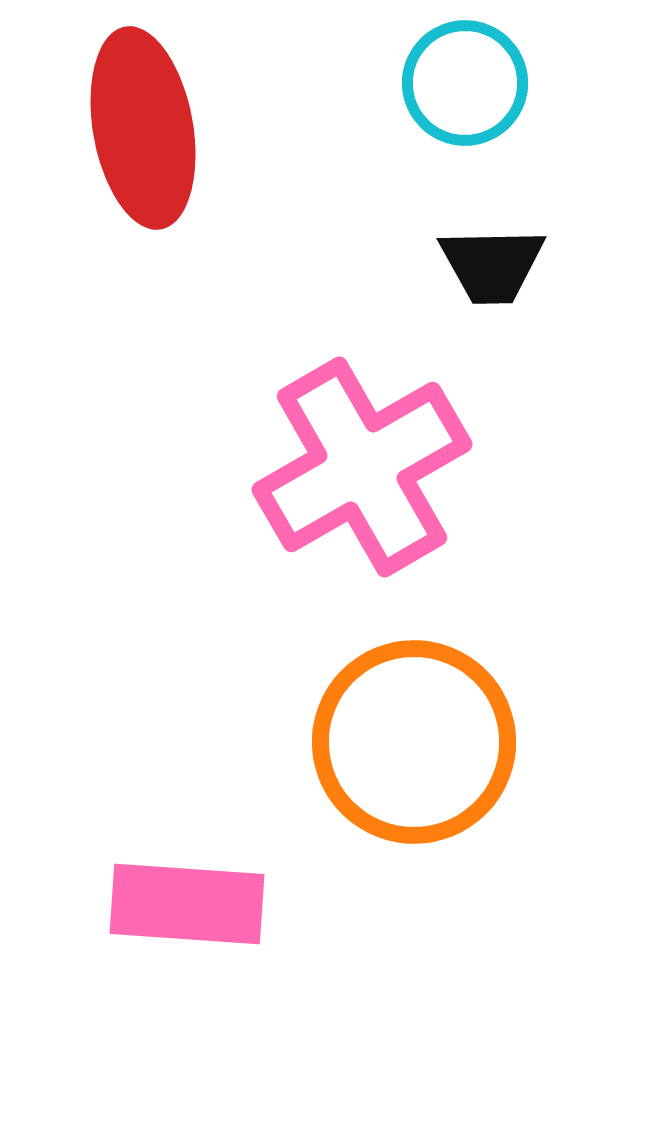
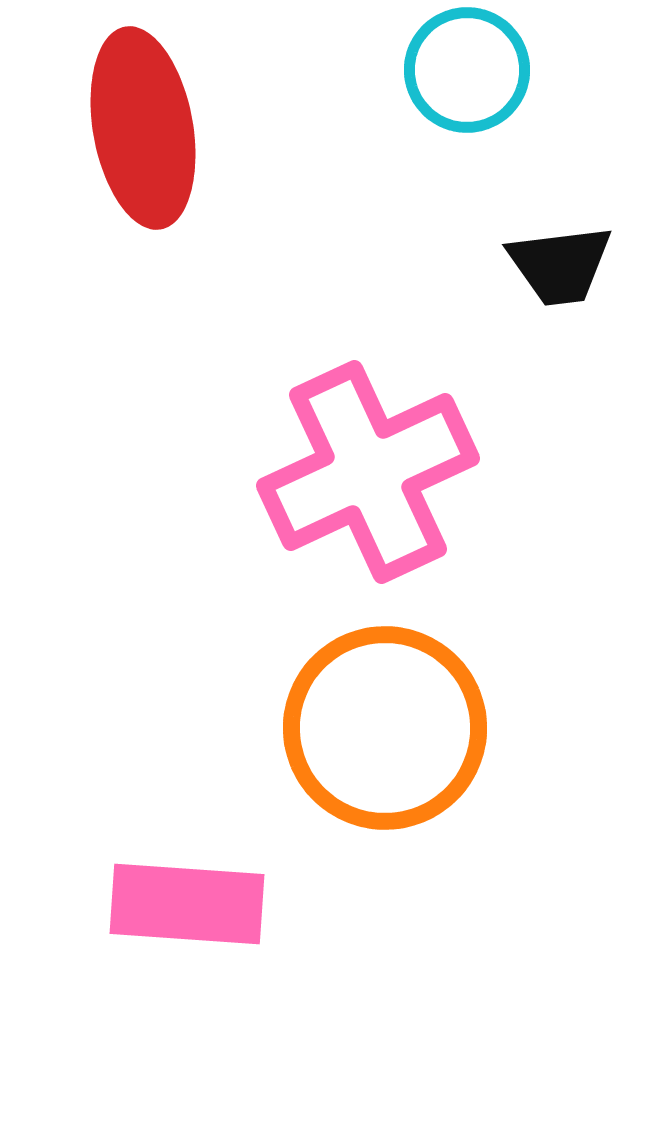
cyan circle: moved 2 px right, 13 px up
black trapezoid: moved 68 px right; rotated 6 degrees counterclockwise
pink cross: moved 6 px right, 5 px down; rotated 5 degrees clockwise
orange circle: moved 29 px left, 14 px up
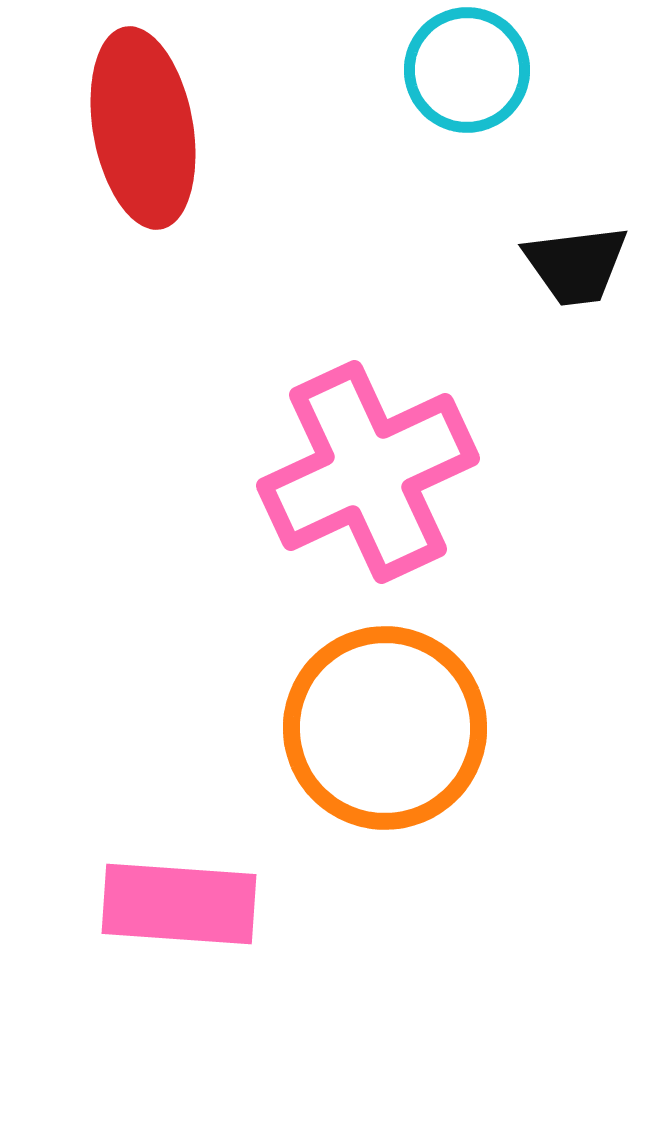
black trapezoid: moved 16 px right
pink rectangle: moved 8 px left
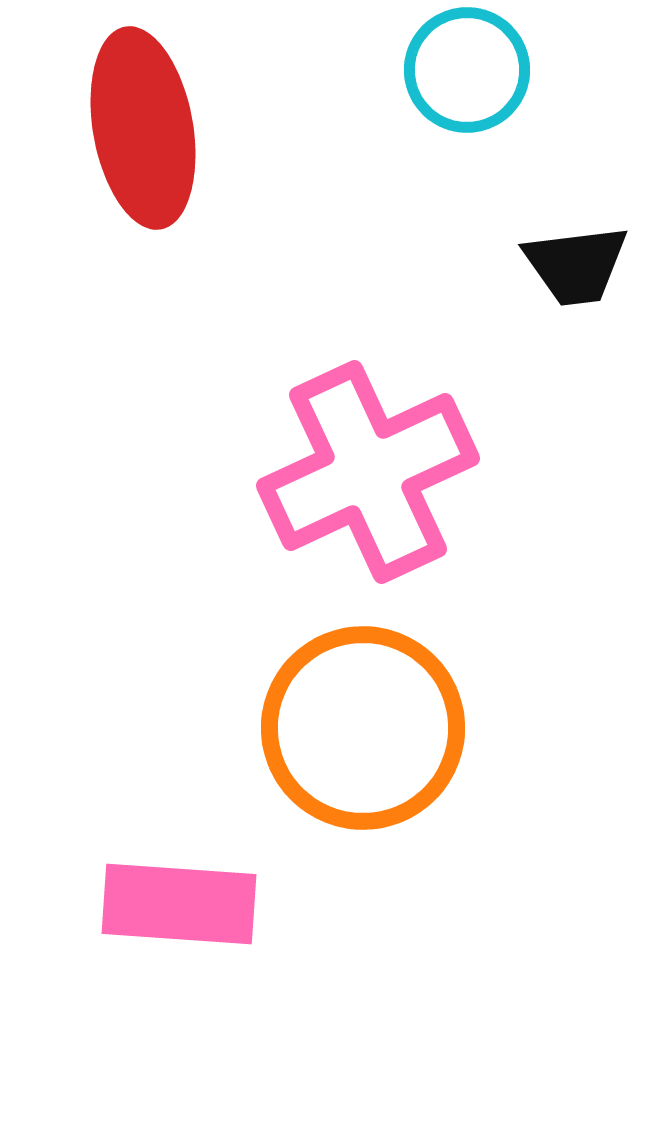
orange circle: moved 22 px left
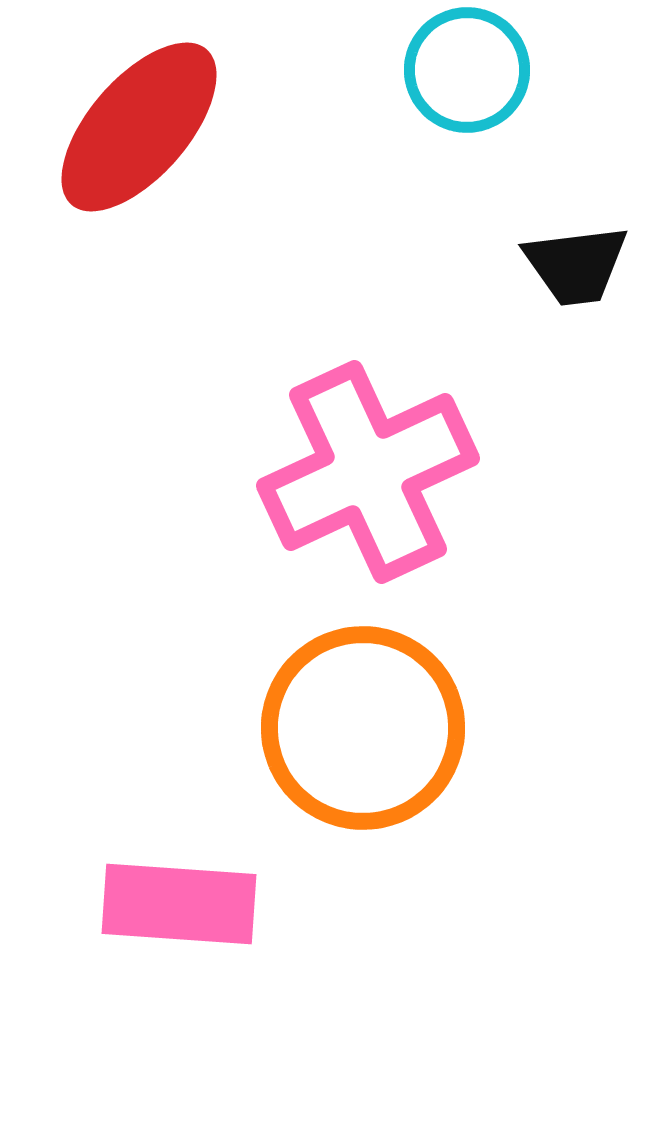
red ellipse: moved 4 px left, 1 px up; rotated 51 degrees clockwise
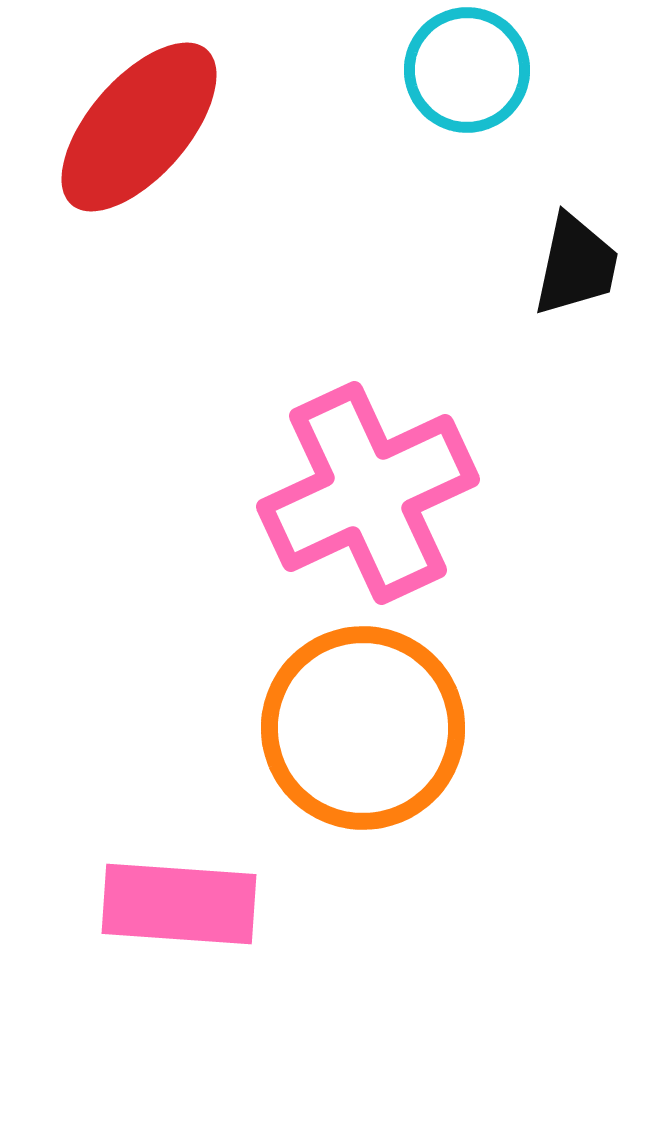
black trapezoid: rotated 71 degrees counterclockwise
pink cross: moved 21 px down
